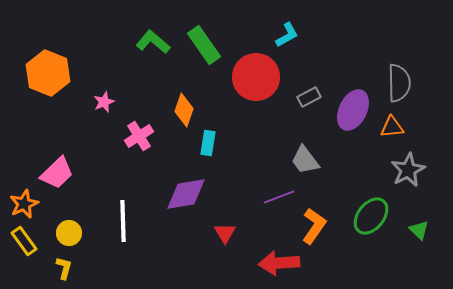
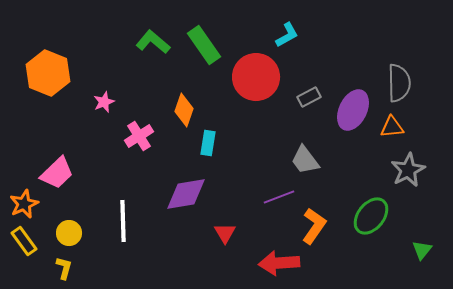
green triangle: moved 3 px right, 20 px down; rotated 25 degrees clockwise
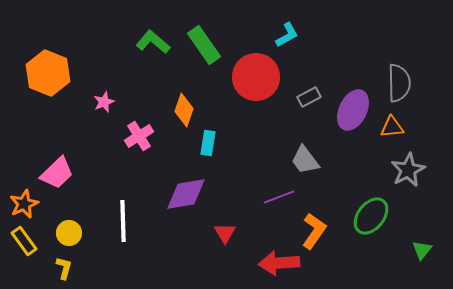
orange L-shape: moved 5 px down
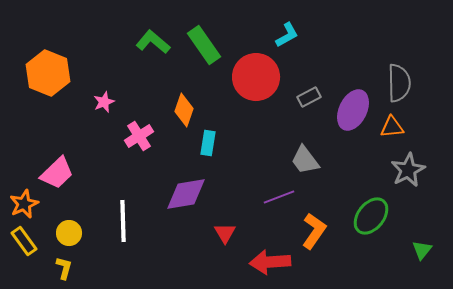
red arrow: moved 9 px left, 1 px up
